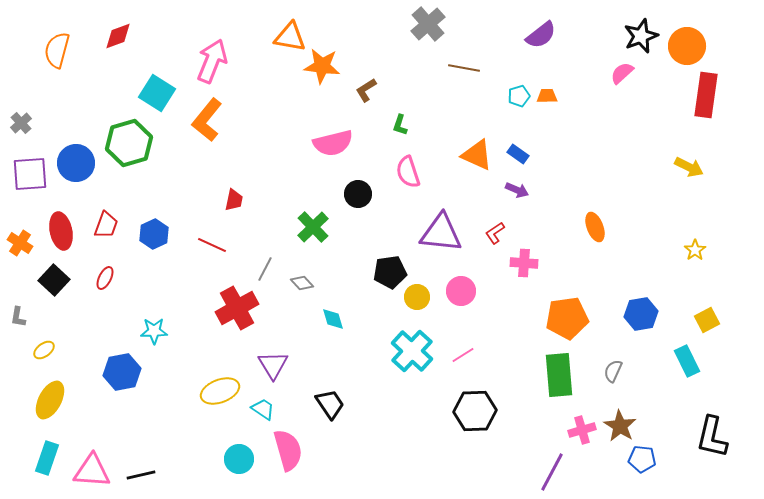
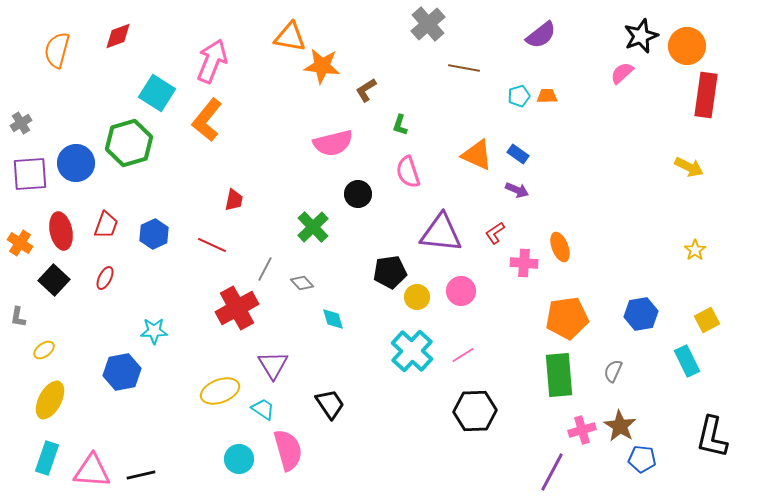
gray cross at (21, 123): rotated 10 degrees clockwise
orange ellipse at (595, 227): moved 35 px left, 20 px down
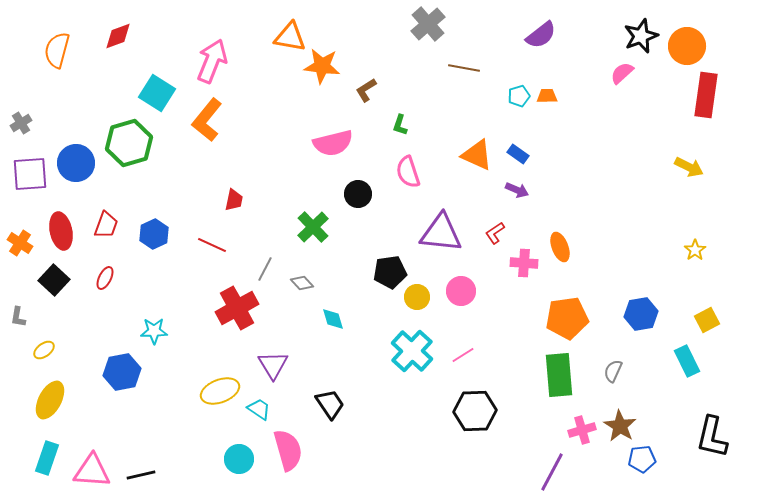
cyan trapezoid at (263, 409): moved 4 px left
blue pentagon at (642, 459): rotated 12 degrees counterclockwise
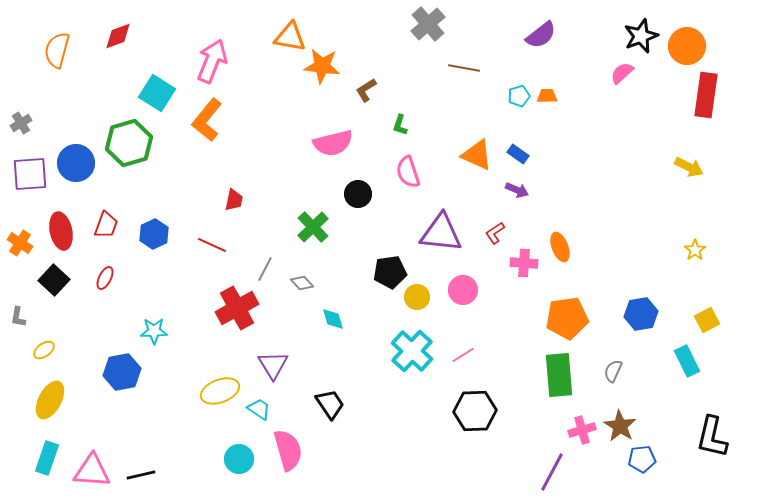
pink circle at (461, 291): moved 2 px right, 1 px up
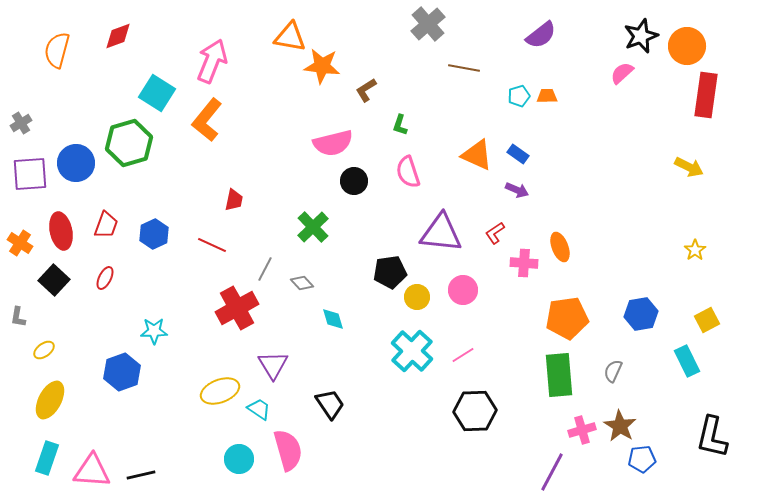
black circle at (358, 194): moved 4 px left, 13 px up
blue hexagon at (122, 372): rotated 9 degrees counterclockwise
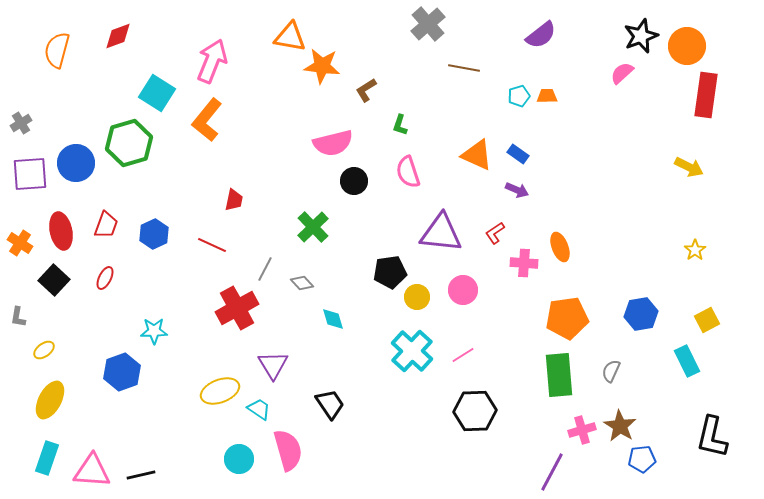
gray semicircle at (613, 371): moved 2 px left
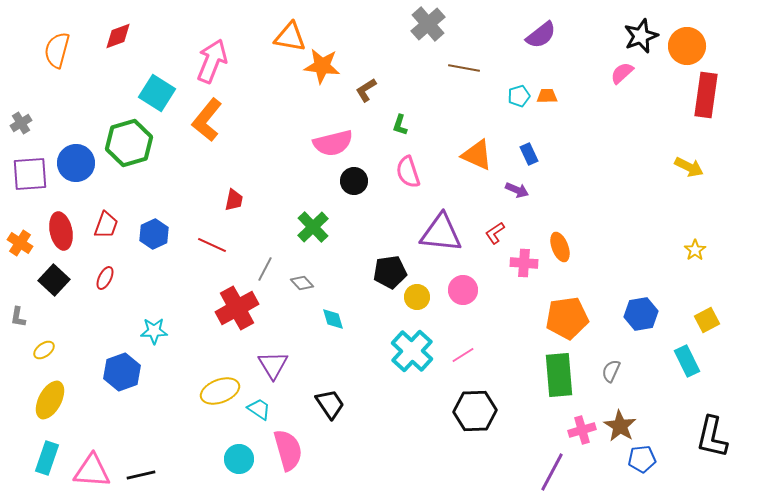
blue rectangle at (518, 154): moved 11 px right; rotated 30 degrees clockwise
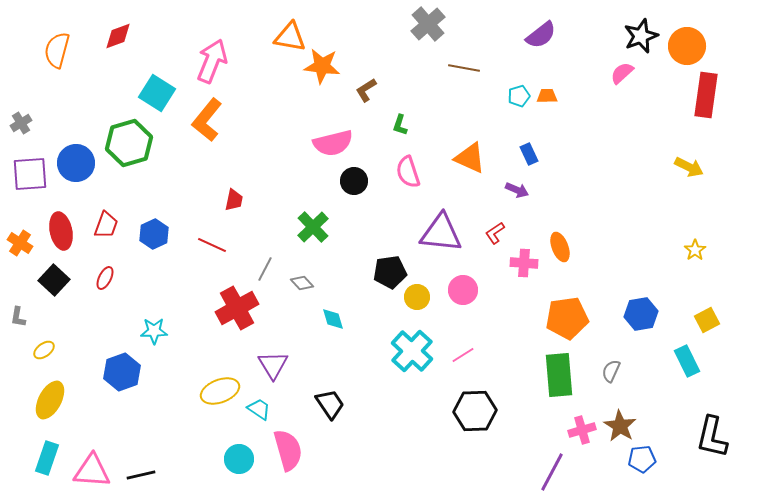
orange triangle at (477, 155): moved 7 px left, 3 px down
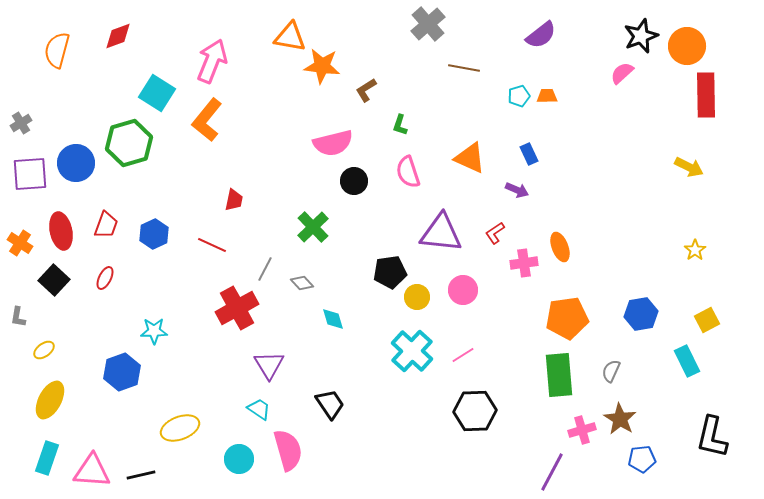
red rectangle at (706, 95): rotated 9 degrees counterclockwise
pink cross at (524, 263): rotated 12 degrees counterclockwise
purple triangle at (273, 365): moved 4 px left
yellow ellipse at (220, 391): moved 40 px left, 37 px down
brown star at (620, 426): moved 7 px up
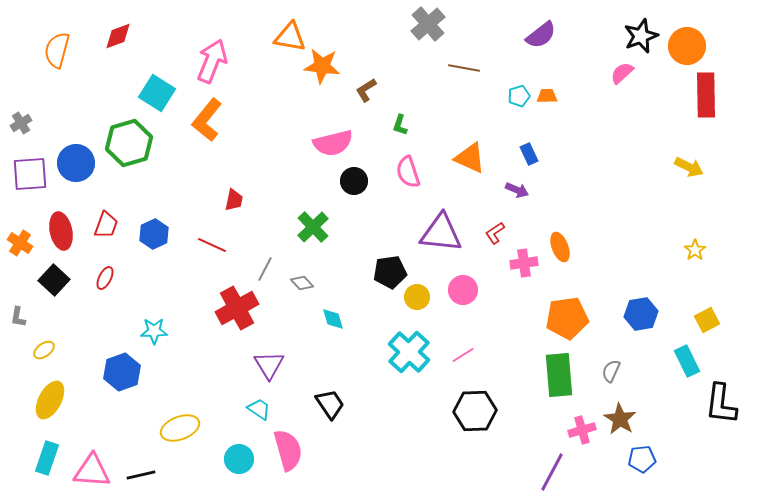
cyan cross at (412, 351): moved 3 px left, 1 px down
black L-shape at (712, 437): moved 9 px right, 33 px up; rotated 6 degrees counterclockwise
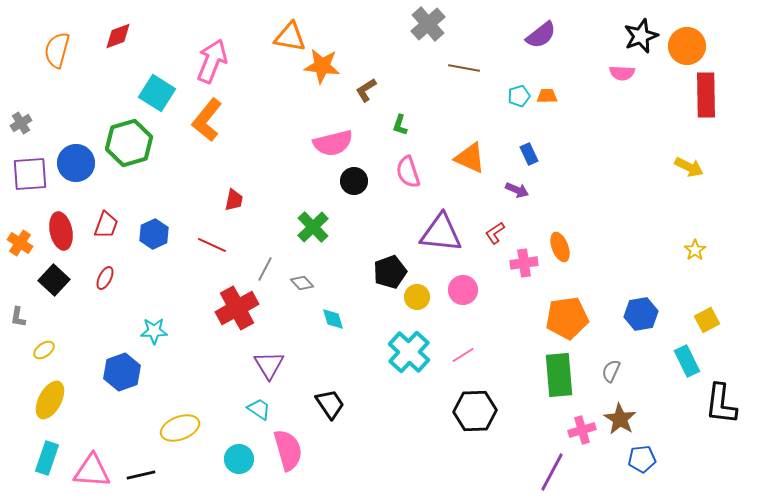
pink semicircle at (622, 73): rotated 135 degrees counterclockwise
black pentagon at (390, 272): rotated 12 degrees counterclockwise
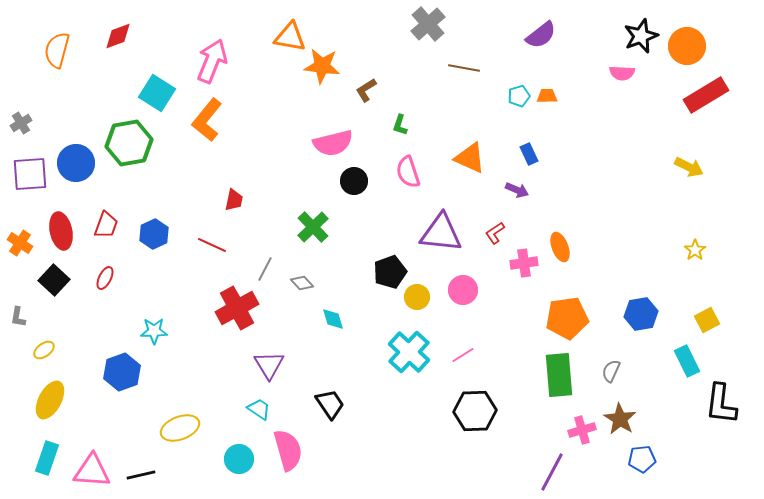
red rectangle at (706, 95): rotated 60 degrees clockwise
green hexagon at (129, 143): rotated 6 degrees clockwise
